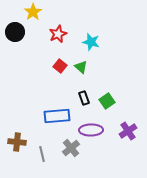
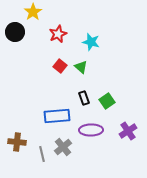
gray cross: moved 8 px left, 1 px up
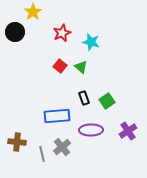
red star: moved 4 px right, 1 px up
gray cross: moved 1 px left
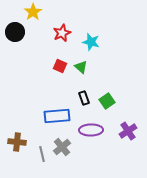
red square: rotated 16 degrees counterclockwise
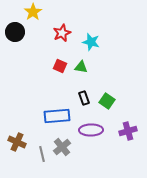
green triangle: rotated 32 degrees counterclockwise
green square: rotated 21 degrees counterclockwise
purple cross: rotated 18 degrees clockwise
brown cross: rotated 18 degrees clockwise
